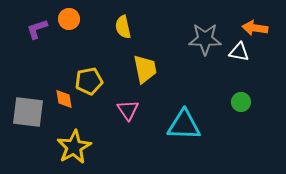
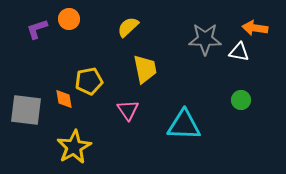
yellow semicircle: moved 5 px right; rotated 60 degrees clockwise
green circle: moved 2 px up
gray square: moved 2 px left, 2 px up
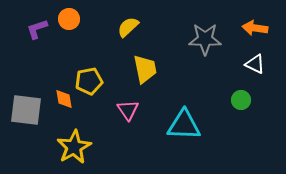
white triangle: moved 16 px right, 12 px down; rotated 15 degrees clockwise
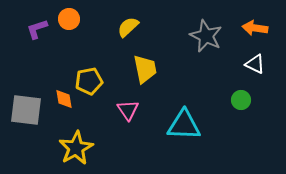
gray star: moved 1 px right, 3 px up; rotated 24 degrees clockwise
yellow star: moved 2 px right, 1 px down
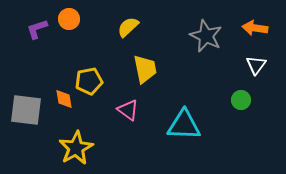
white triangle: moved 1 px right, 1 px down; rotated 40 degrees clockwise
pink triangle: rotated 20 degrees counterclockwise
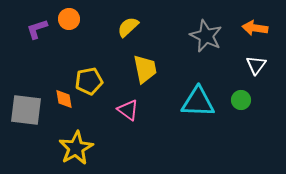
cyan triangle: moved 14 px right, 23 px up
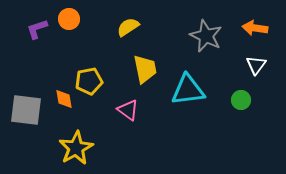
yellow semicircle: rotated 10 degrees clockwise
cyan triangle: moved 10 px left, 12 px up; rotated 9 degrees counterclockwise
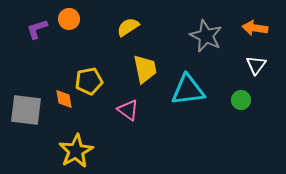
yellow star: moved 3 px down
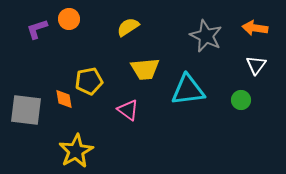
yellow trapezoid: rotated 96 degrees clockwise
